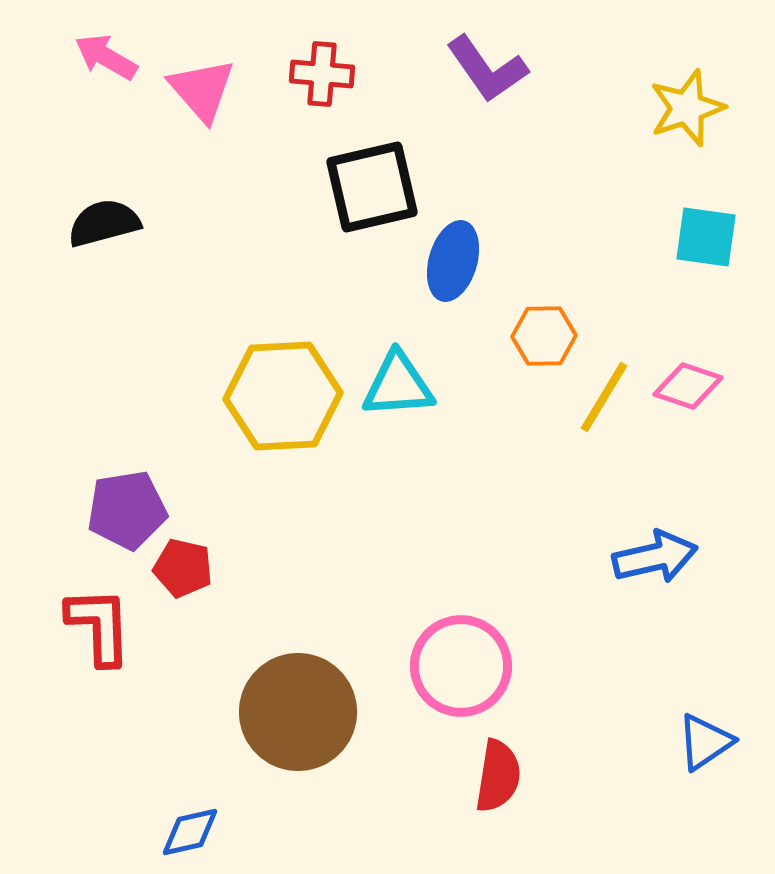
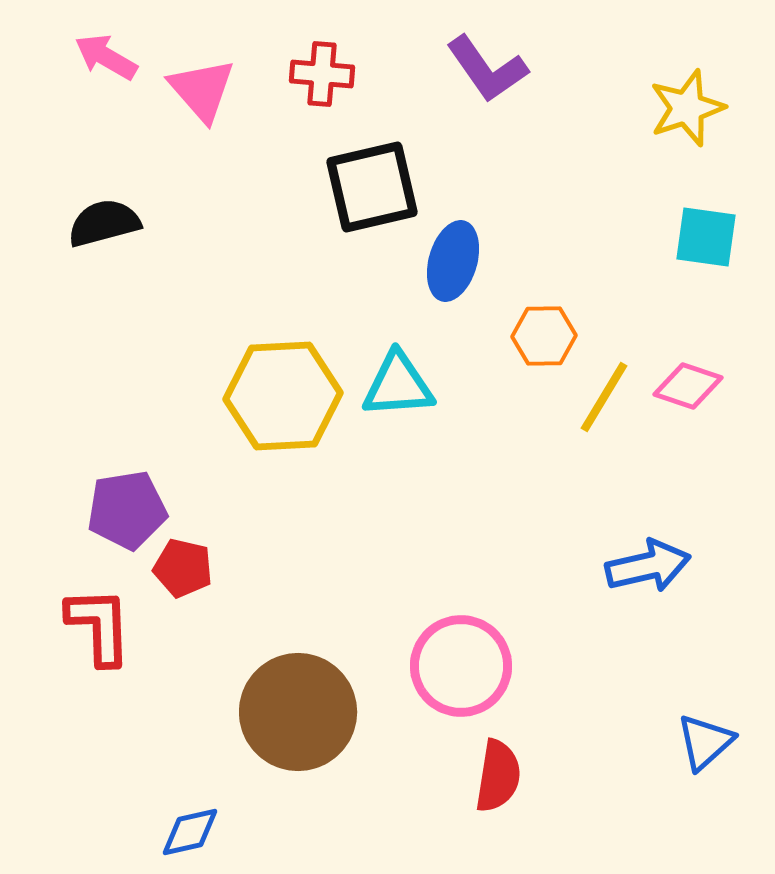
blue arrow: moved 7 px left, 9 px down
blue triangle: rotated 8 degrees counterclockwise
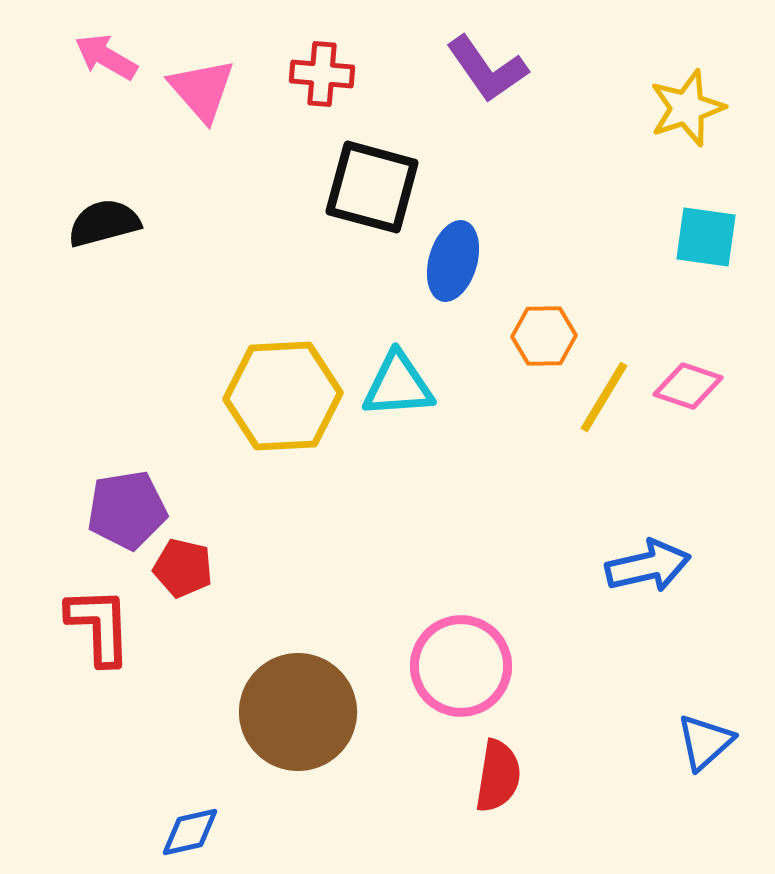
black square: rotated 28 degrees clockwise
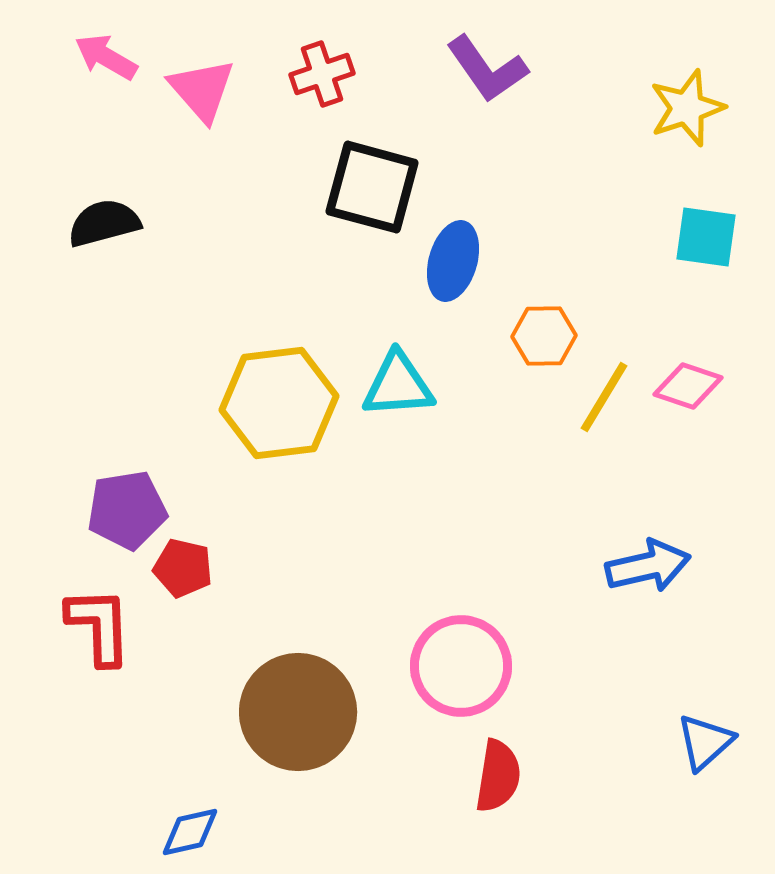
red cross: rotated 24 degrees counterclockwise
yellow hexagon: moved 4 px left, 7 px down; rotated 4 degrees counterclockwise
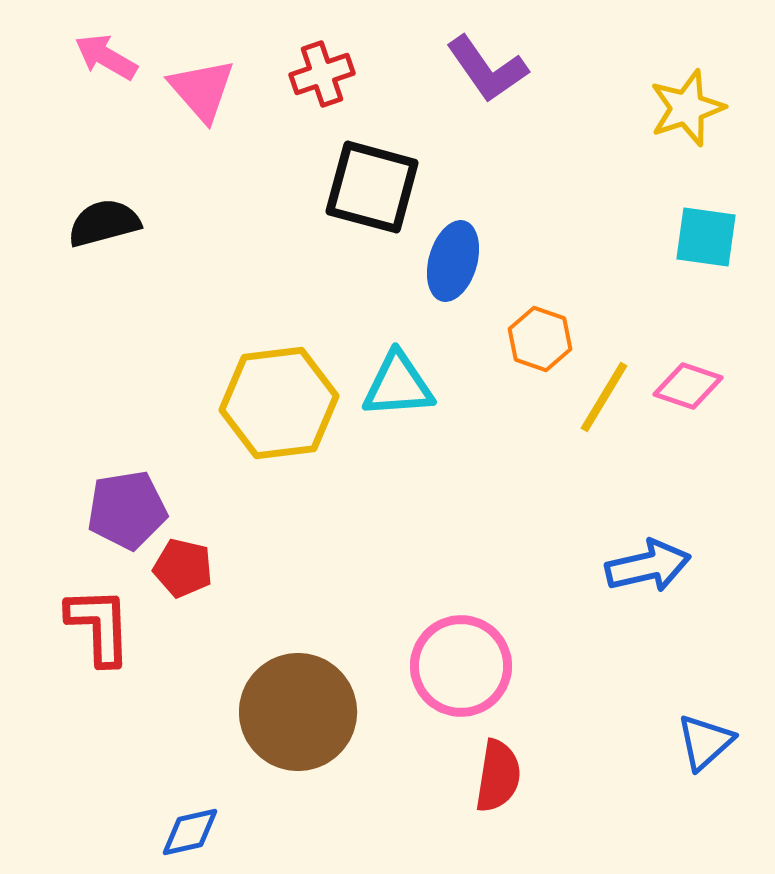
orange hexagon: moved 4 px left, 3 px down; rotated 20 degrees clockwise
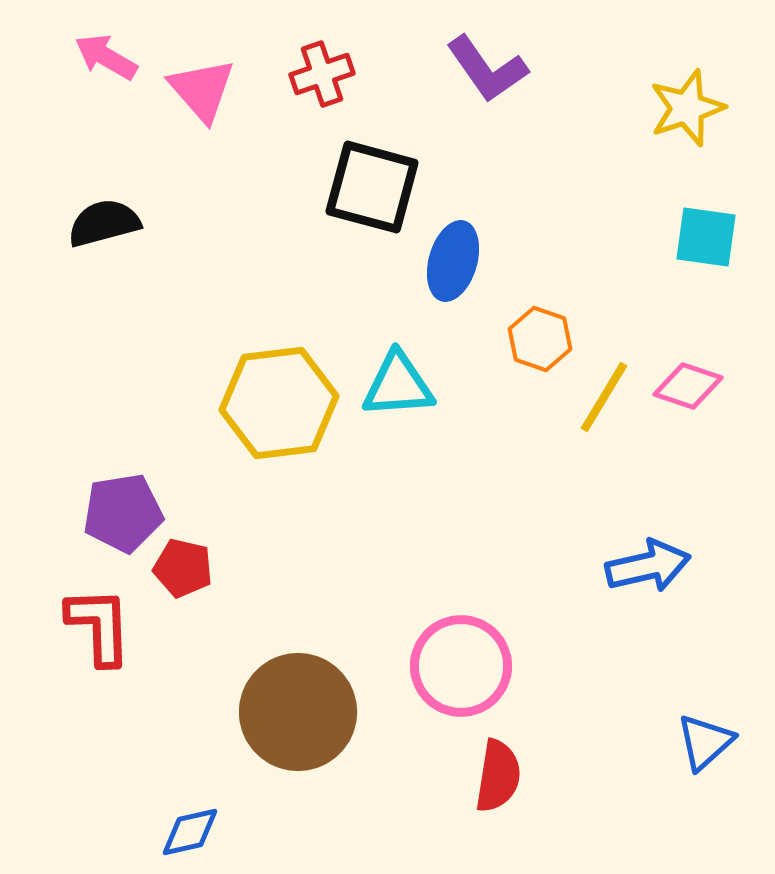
purple pentagon: moved 4 px left, 3 px down
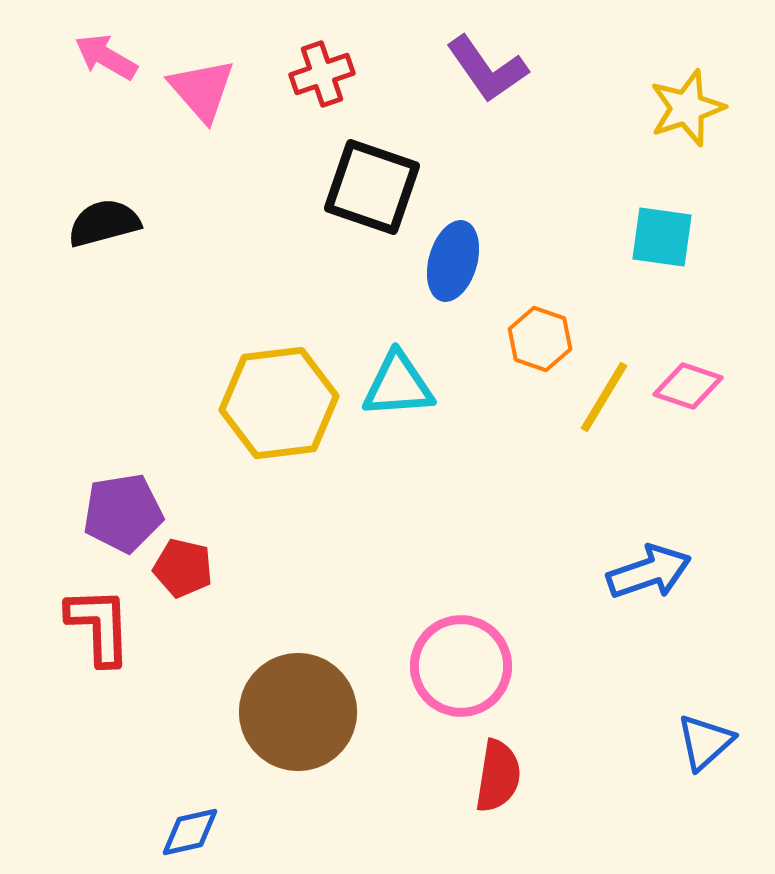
black square: rotated 4 degrees clockwise
cyan square: moved 44 px left
blue arrow: moved 1 px right, 6 px down; rotated 6 degrees counterclockwise
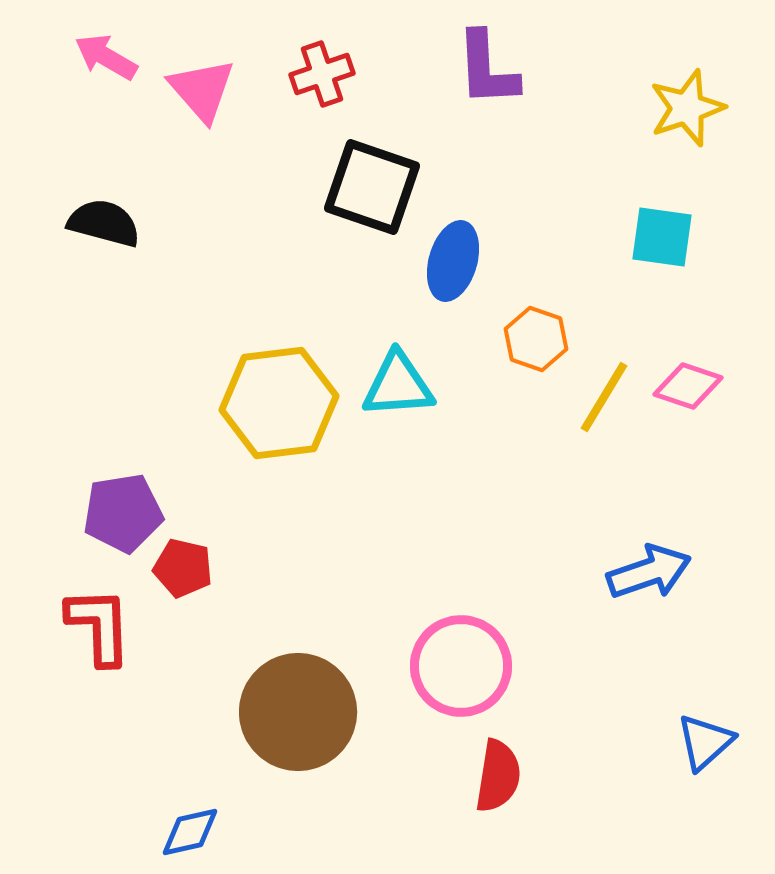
purple L-shape: rotated 32 degrees clockwise
black semicircle: rotated 30 degrees clockwise
orange hexagon: moved 4 px left
